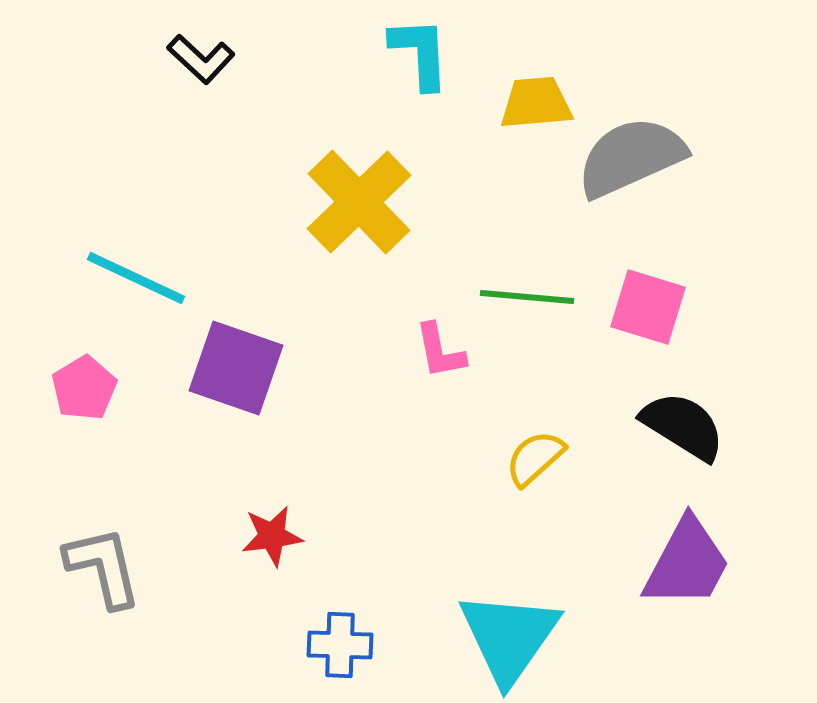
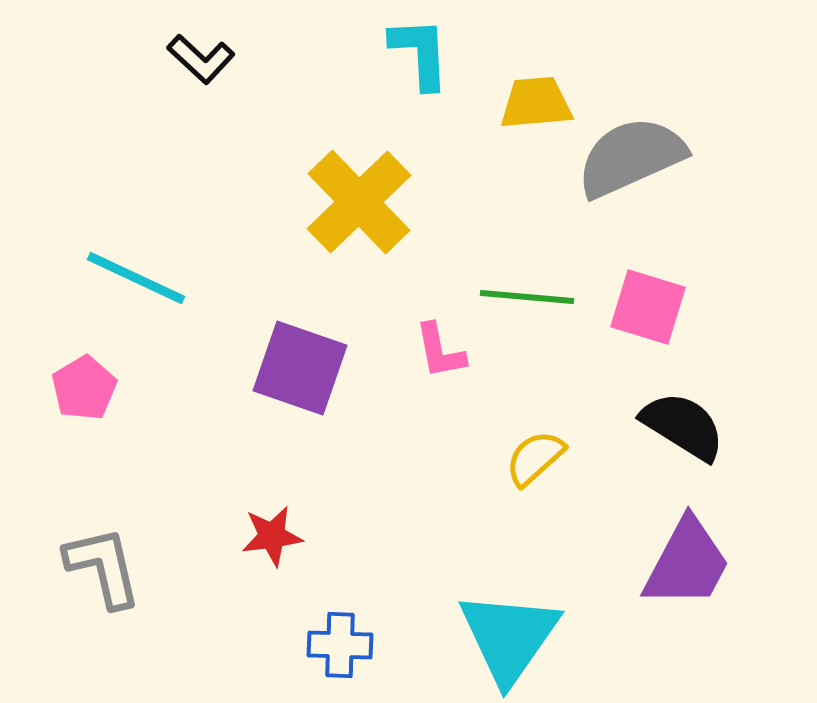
purple square: moved 64 px right
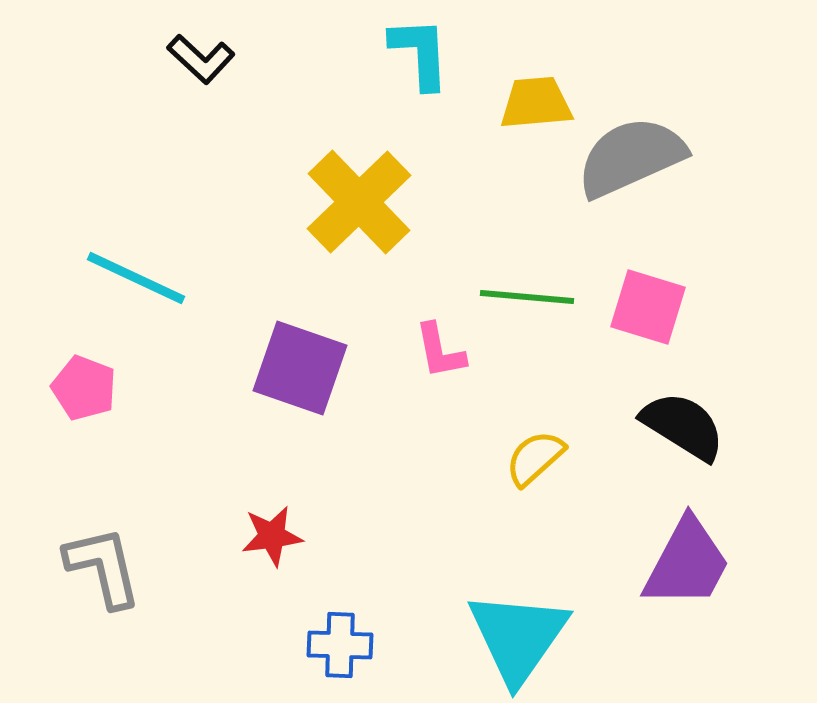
pink pentagon: rotated 20 degrees counterclockwise
cyan triangle: moved 9 px right
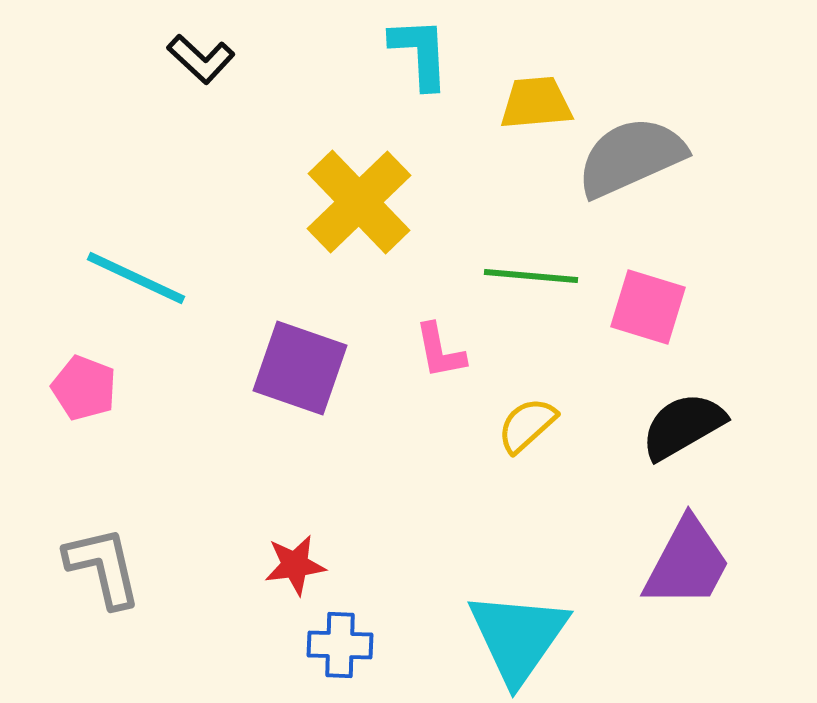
green line: moved 4 px right, 21 px up
black semicircle: rotated 62 degrees counterclockwise
yellow semicircle: moved 8 px left, 33 px up
red star: moved 23 px right, 29 px down
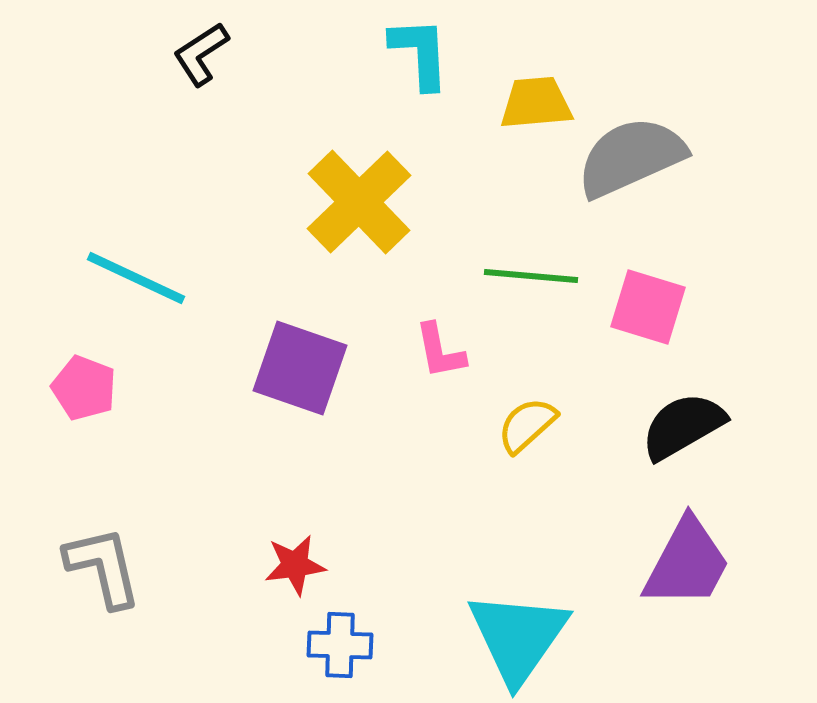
black L-shape: moved 5 px up; rotated 104 degrees clockwise
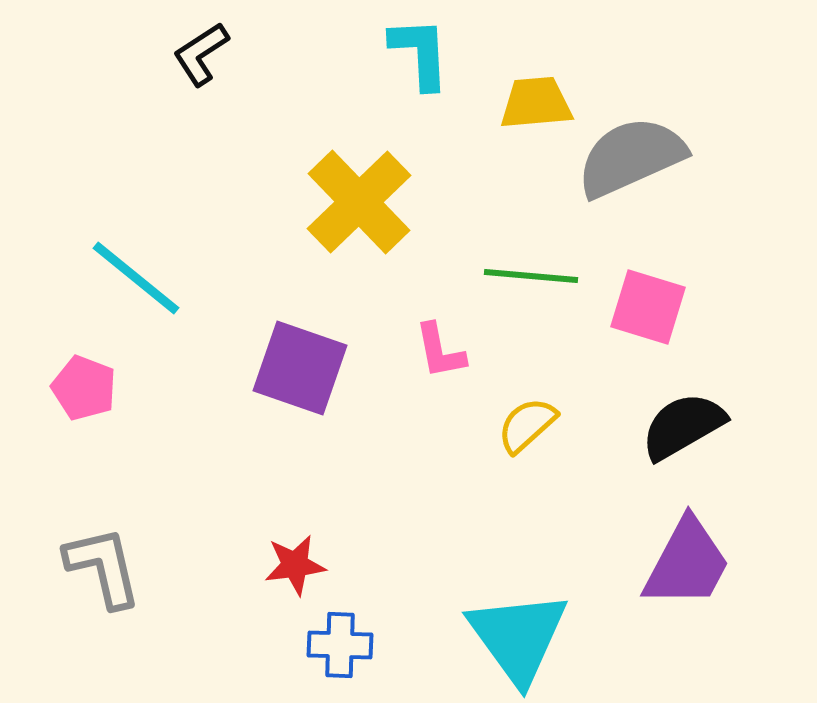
cyan line: rotated 14 degrees clockwise
cyan triangle: rotated 11 degrees counterclockwise
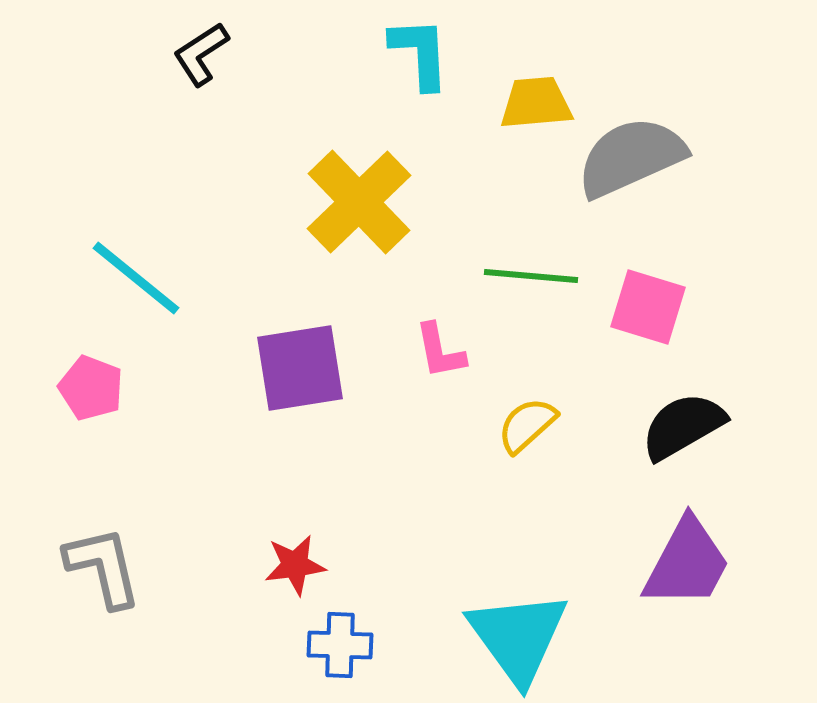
purple square: rotated 28 degrees counterclockwise
pink pentagon: moved 7 px right
